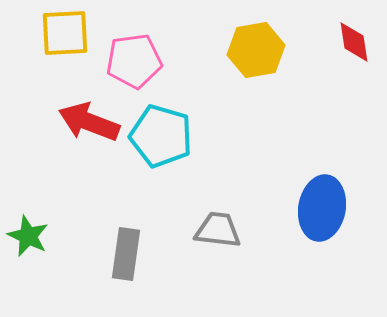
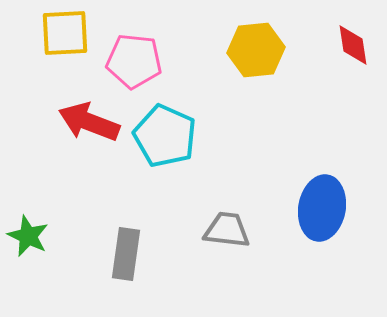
red diamond: moved 1 px left, 3 px down
yellow hexagon: rotated 4 degrees clockwise
pink pentagon: rotated 14 degrees clockwise
cyan pentagon: moved 4 px right; rotated 8 degrees clockwise
gray trapezoid: moved 9 px right
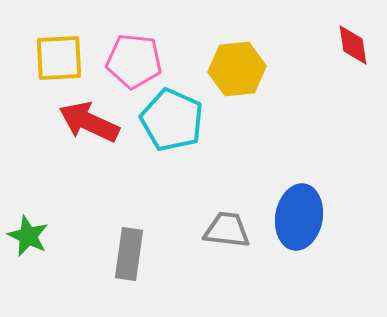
yellow square: moved 6 px left, 25 px down
yellow hexagon: moved 19 px left, 19 px down
red arrow: rotated 4 degrees clockwise
cyan pentagon: moved 7 px right, 16 px up
blue ellipse: moved 23 px left, 9 px down
gray rectangle: moved 3 px right
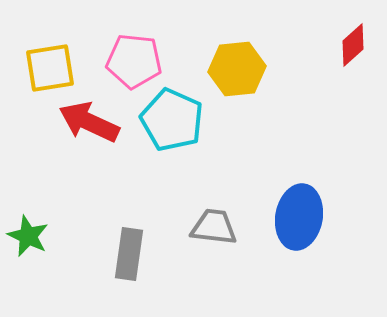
red diamond: rotated 57 degrees clockwise
yellow square: moved 9 px left, 10 px down; rotated 6 degrees counterclockwise
gray trapezoid: moved 13 px left, 3 px up
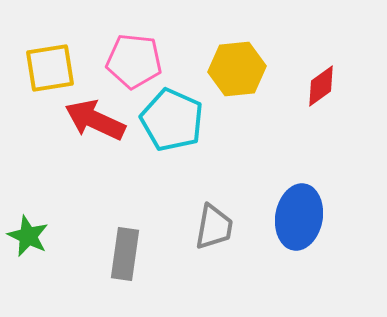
red diamond: moved 32 px left, 41 px down; rotated 6 degrees clockwise
red arrow: moved 6 px right, 2 px up
gray trapezoid: rotated 93 degrees clockwise
gray rectangle: moved 4 px left
